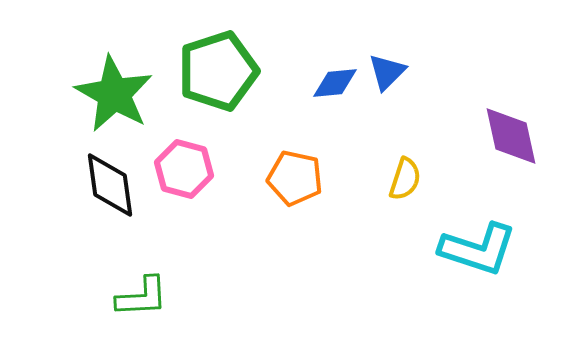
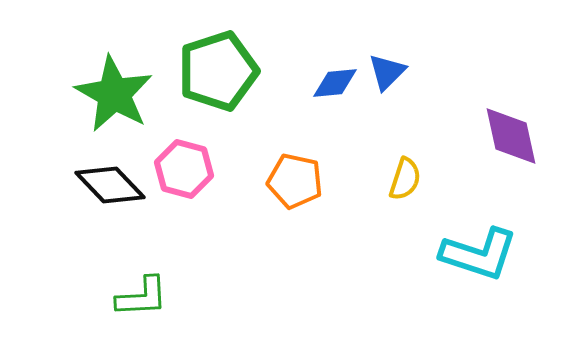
orange pentagon: moved 3 px down
black diamond: rotated 36 degrees counterclockwise
cyan L-shape: moved 1 px right, 5 px down
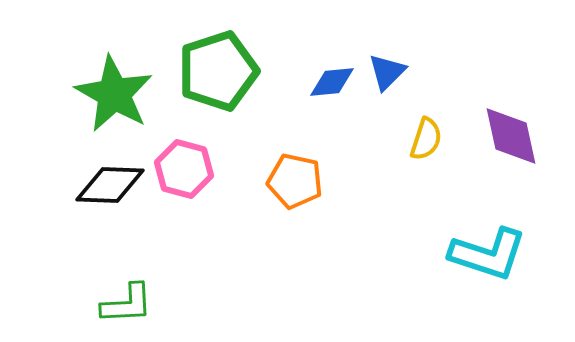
blue diamond: moved 3 px left, 1 px up
yellow semicircle: moved 21 px right, 40 px up
black diamond: rotated 44 degrees counterclockwise
cyan L-shape: moved 9 px right
green L-shape: moved 15 px left, 7 px down
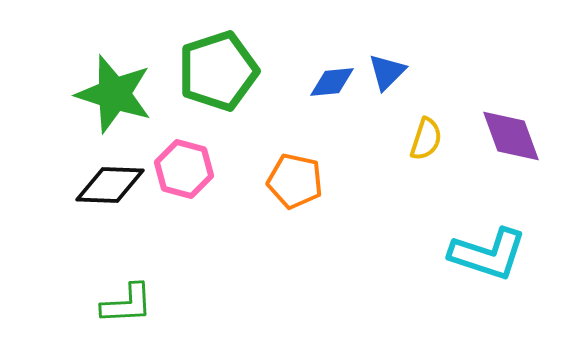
green star: rotated 12 degrees counterclockwise
purple diamond: rotated 8 degrees counterclockwise
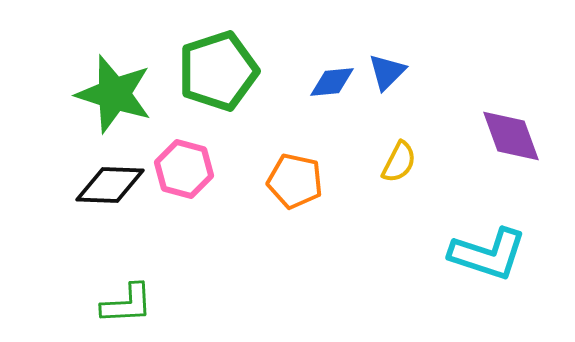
yellow semicircle: moved 27 px left, 23 px down; rotated 9 degrees clockwise
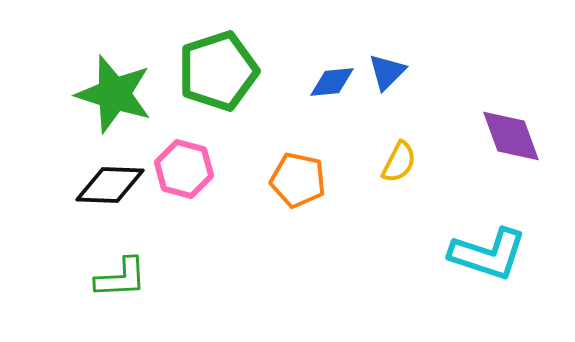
orange pentagon: moved 3 px right, 1 px up
green L-shape: moved 6 px left, 26 px up
